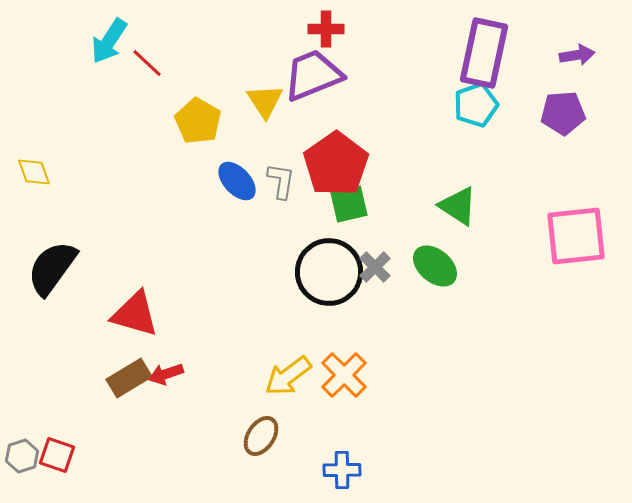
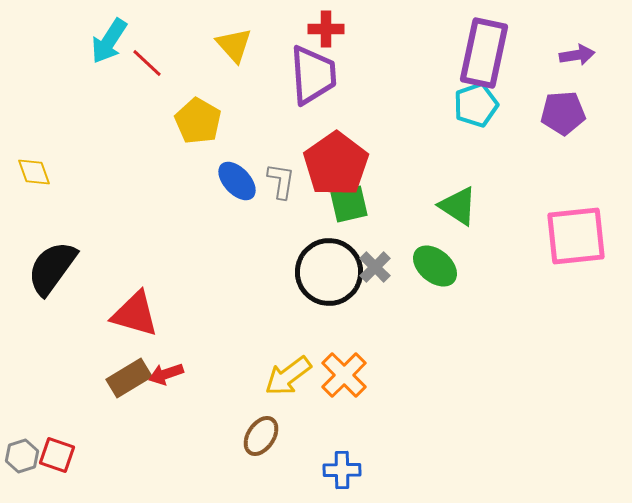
purple trapezoid: rotated 108 degrees clockwise
yellow triangle: moved 31 px left, 56 px up; rotated 9 degrees counterclockwise
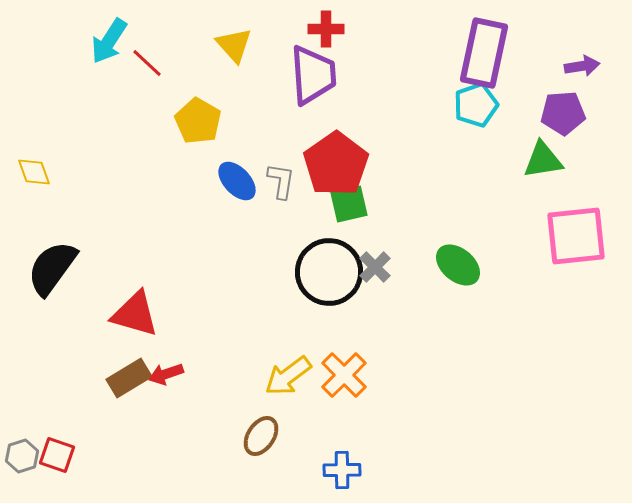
purple arrow: moved 5 px right, 11 px down
green triangle: moved 85 px right, 46 px up; rotated 42 degrees counterclockwise
green ellipse: moved 23 px right, 1 px up
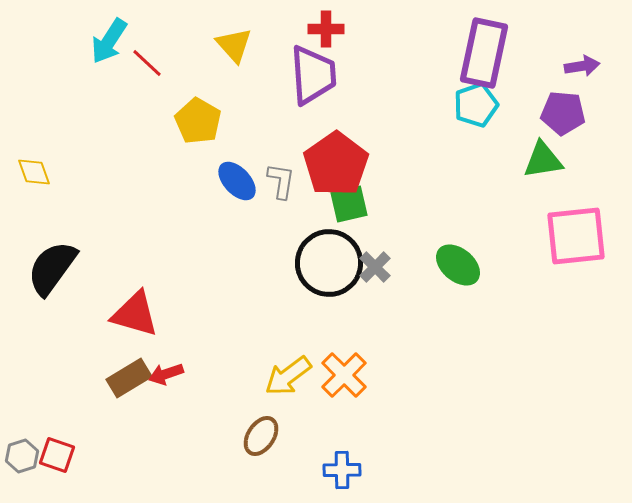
purple pentagon: rotated 9 degrees clockwise
black circle: moved 9 px up
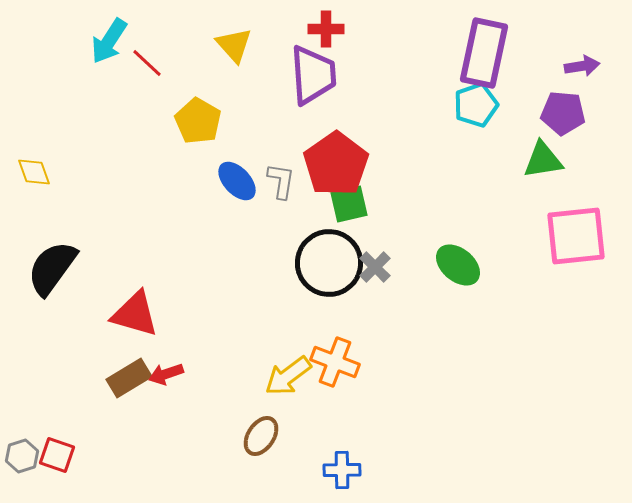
orange cross: moved 9 px left, 13 px up; rotated 24 degrees counterclockwise
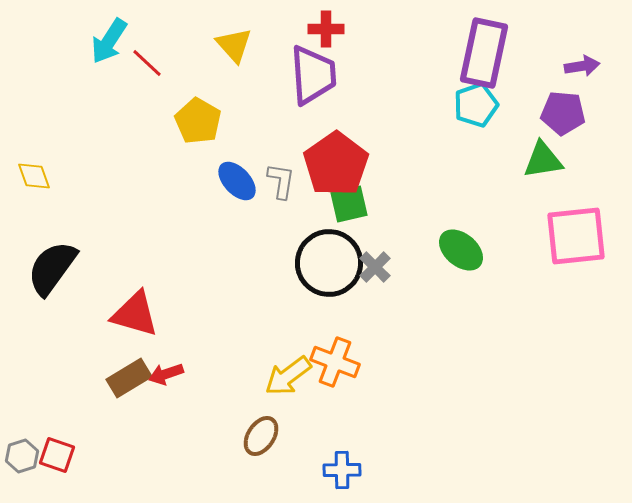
yellow diamond: moved 4 px down
green ellipse: moved 3 px right, 15 px up
